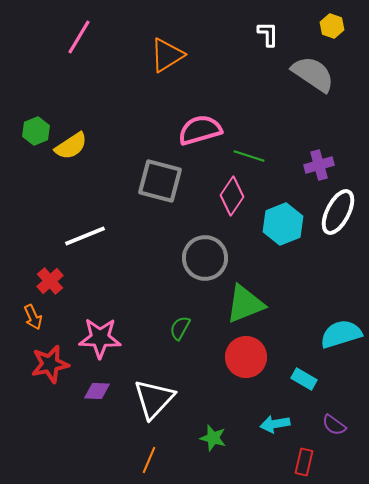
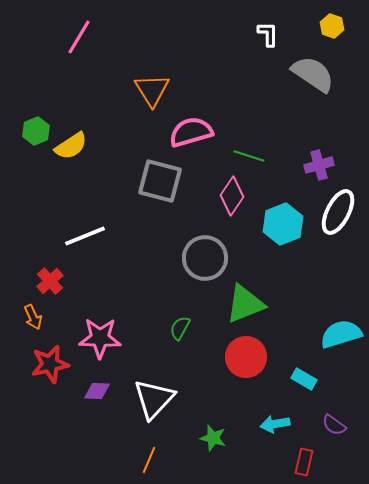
orange triangle: moved 15 px left, 35 px down; rotated 30 degrees counterclockwise
pink semicircle: moved 9 px left, 2 px down
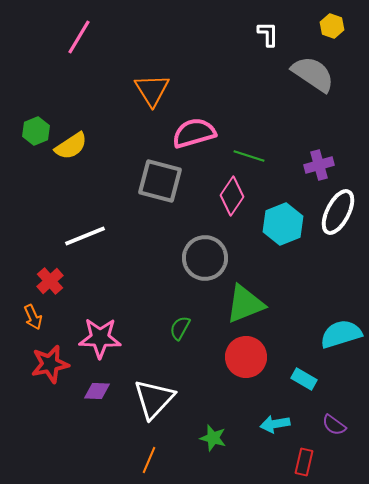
pink semicircle: moved 3 px right, 1 px down
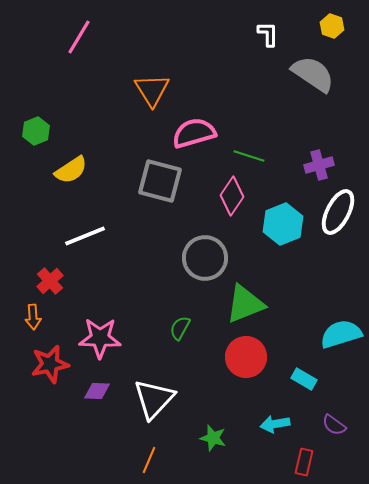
yellow semicircle: moved 24 px down
orange arrow: rotated 20 degrees clockwise
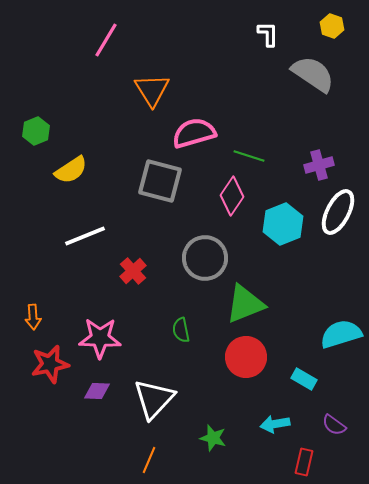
pink line: moved 27 px right, 3 px down
red cross: moved 83 px right, 10 px up
green semicircle: moved 1 px right, 2 px down; rotated 40 degrees counterclockwise
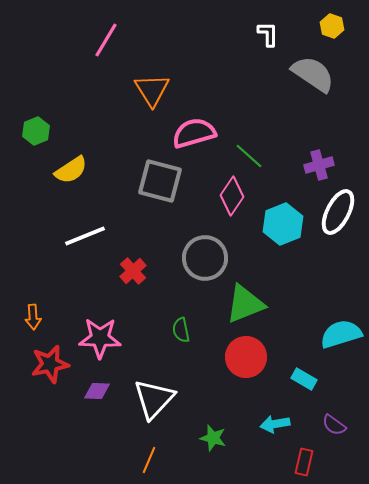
green line: rotated 24 degrees clockwise
